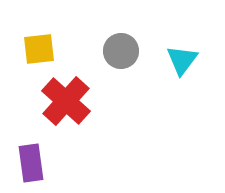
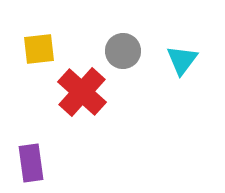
gray circle: moved 2 px right
red cross: moved 16 px right, 9 px up
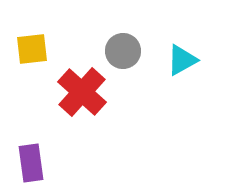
yellow square: moved 7 px left
cyan triangle: rotated 24 degrees clockwise
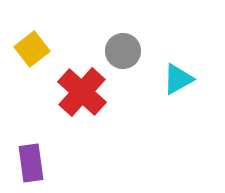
yellow square: rotated 32 degrees counterclockwise
cyan triangle: moved 4 px left, 19 px down
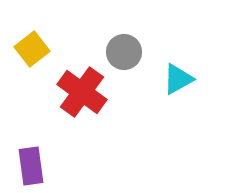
gray circle: moved 1 px right, 1 px down
red cross: rotated 6 degrees counterclockwise
purple rectangle: moved 3 px down
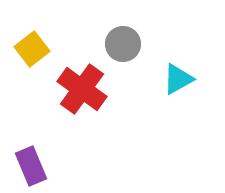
gray circle: moved 1 px left, 8 px up
red cross: moved 3 px up
purple rectangle: rotated 15 degrees counterclockwise
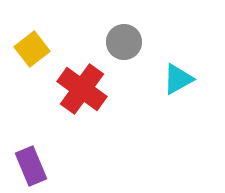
gray circle: moved 1 px right, 2 px up
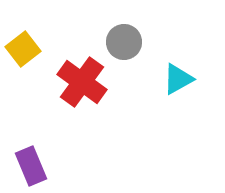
yellow square: moved 9 px left
red cross: moved 7 px up
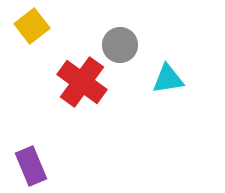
gray circle: moved 4 px left, 3 px down
yellow square: moved 9 px right, 23 px up
cyan triangle: moved 10 px left; rotated 20 degrees clockwise
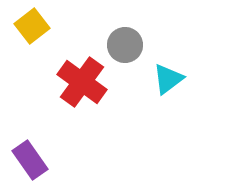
gray circle: moved 5 px right
cyan triangle: rotated 28 degrees counterclockwise
purple rectangle: moved 1 px left, 6 px up; rotated 12 degrees counterclockwise
